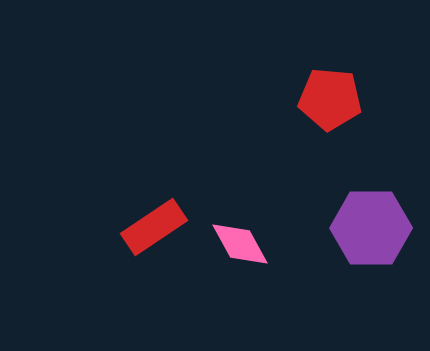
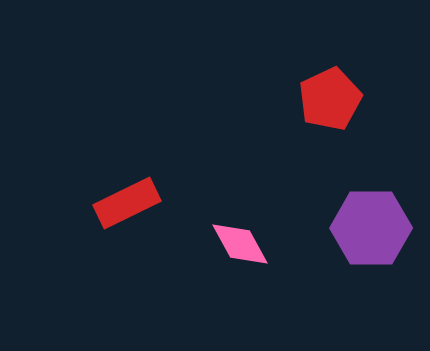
red pentagon: rotated 30 degrees counterclockwise
red rectangle: moved 27 px left, 24 px up; rotated 8 degrees clockwise
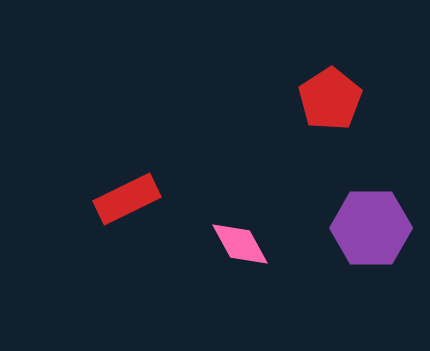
red pentagon: rotated 8 degrees counterclockwise
red rectangle: moved 4 px up
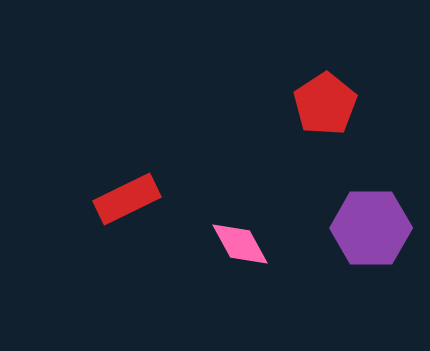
red pentagon: moved 5 px left, 5 px down
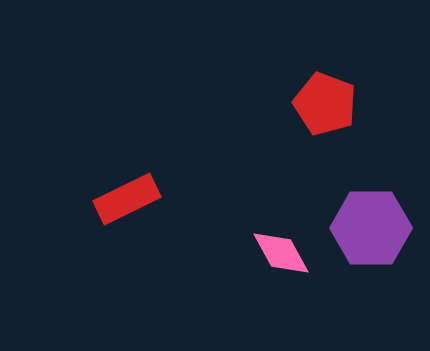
red pentagon: rotated 18 degrees counterclockwise
pink diamond: moved 41 px right, 9 px down
